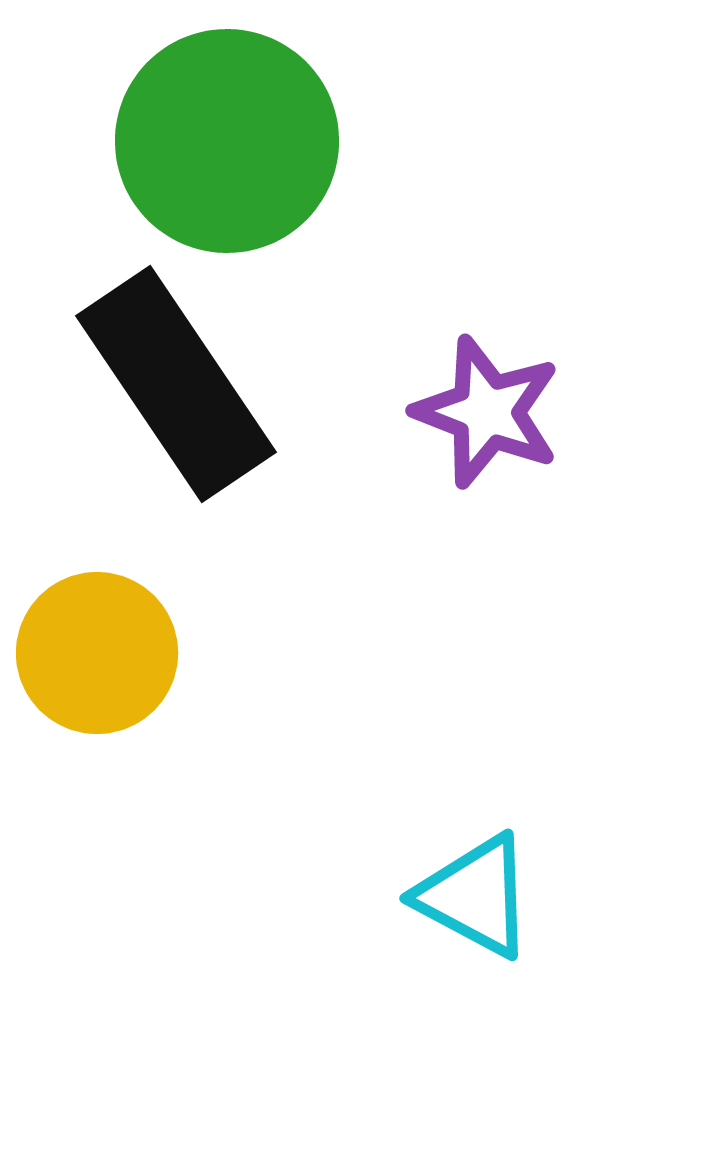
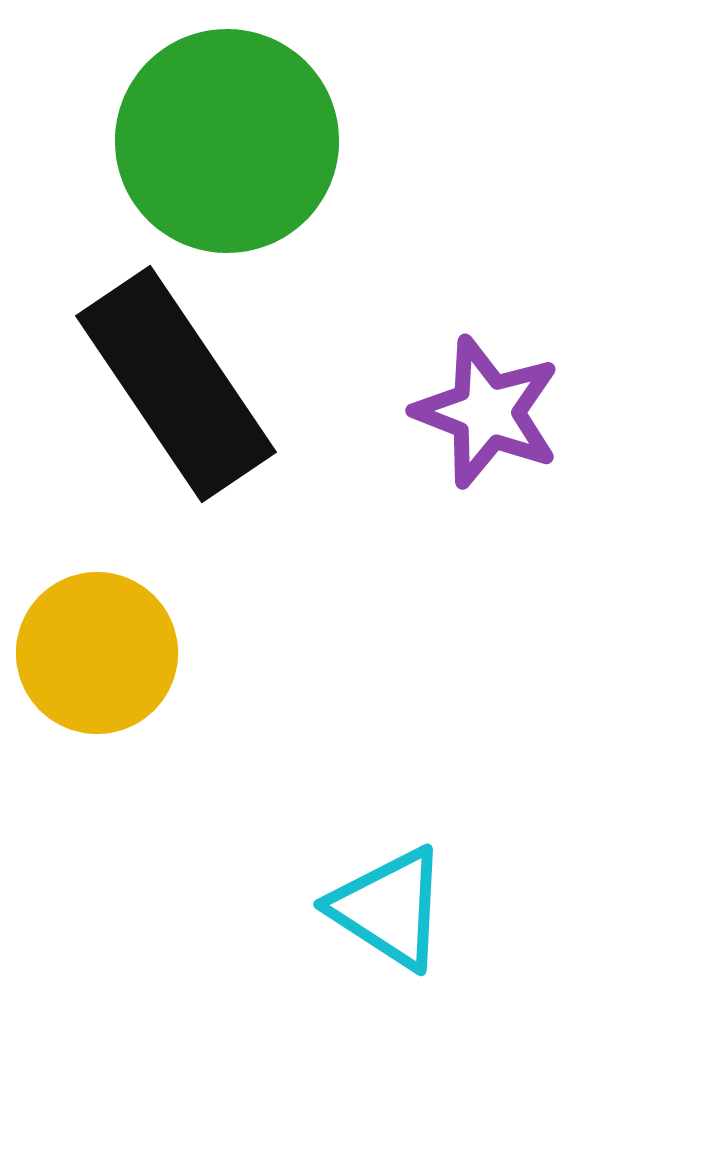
cyan triangle: moved 86 px left, 12 px down; rotated 5 degrees clockwise
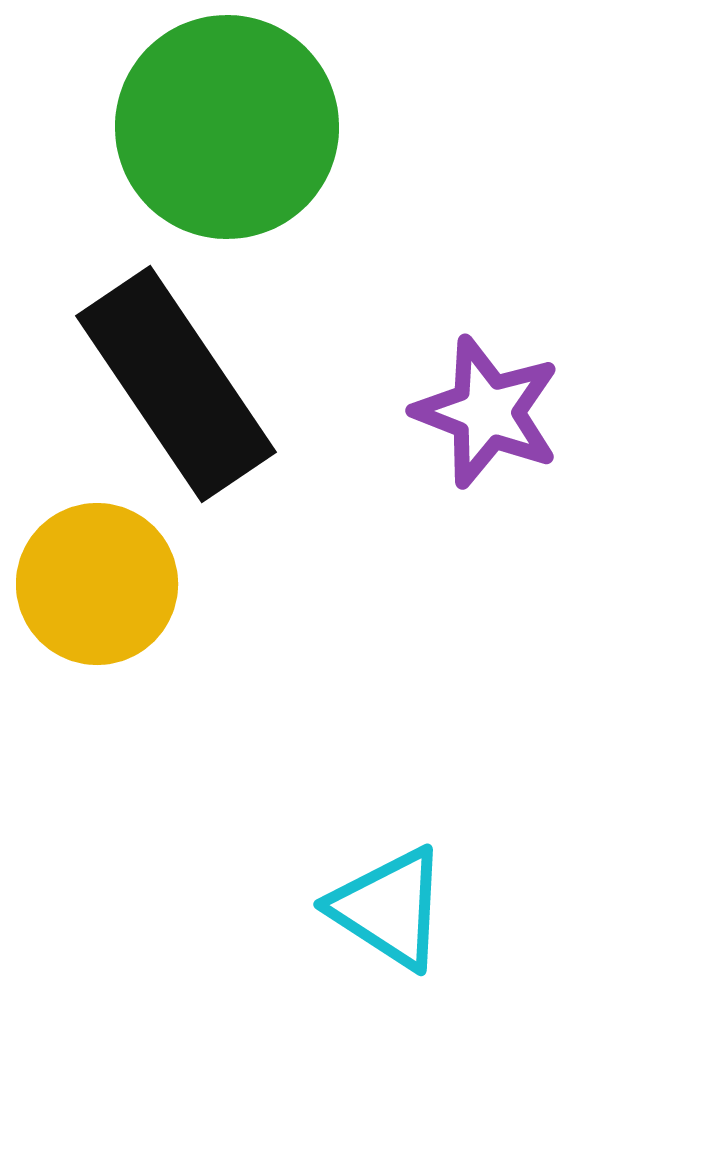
green circle: moved 14 px up
yellow circle: moved 69 px up
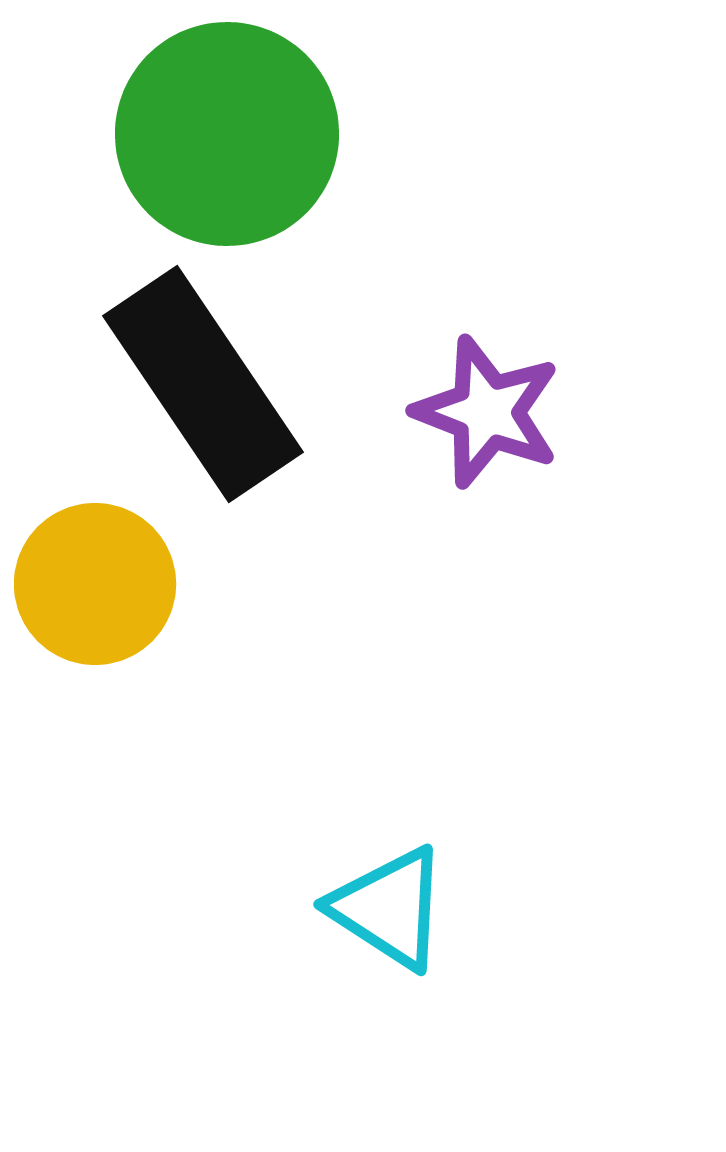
green circle: moved 7 px down
black rectangle: moved 27 px right
yellow circle: moved 2 px left
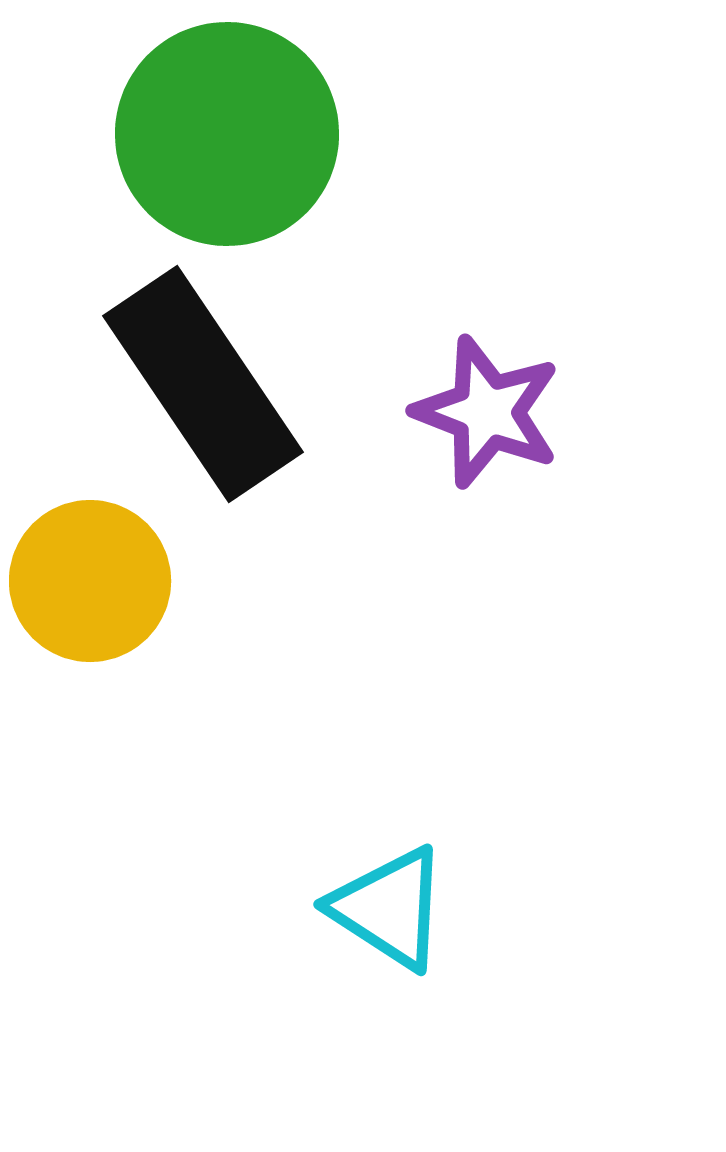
yellow circle: moved 5 px left, 3 px up
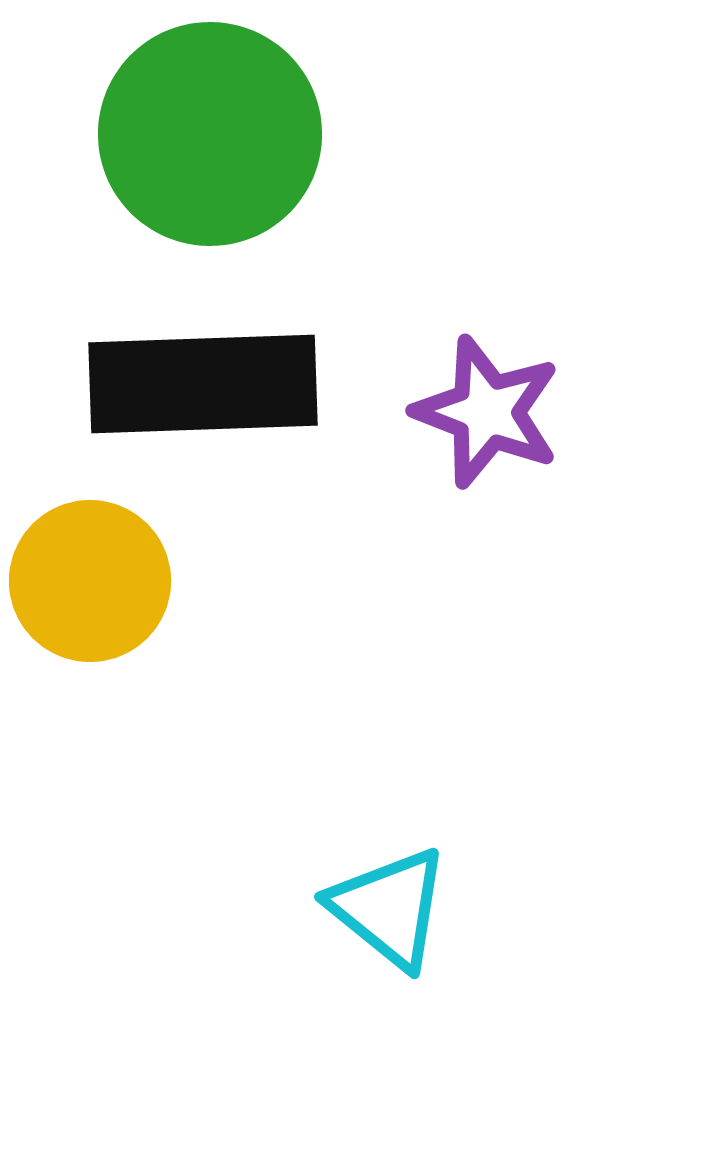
green circle: moved 17 px left
black rectangle: rotated 58 degrees counterclockwise
cyan triangle: rotated 6 degrees clockwise
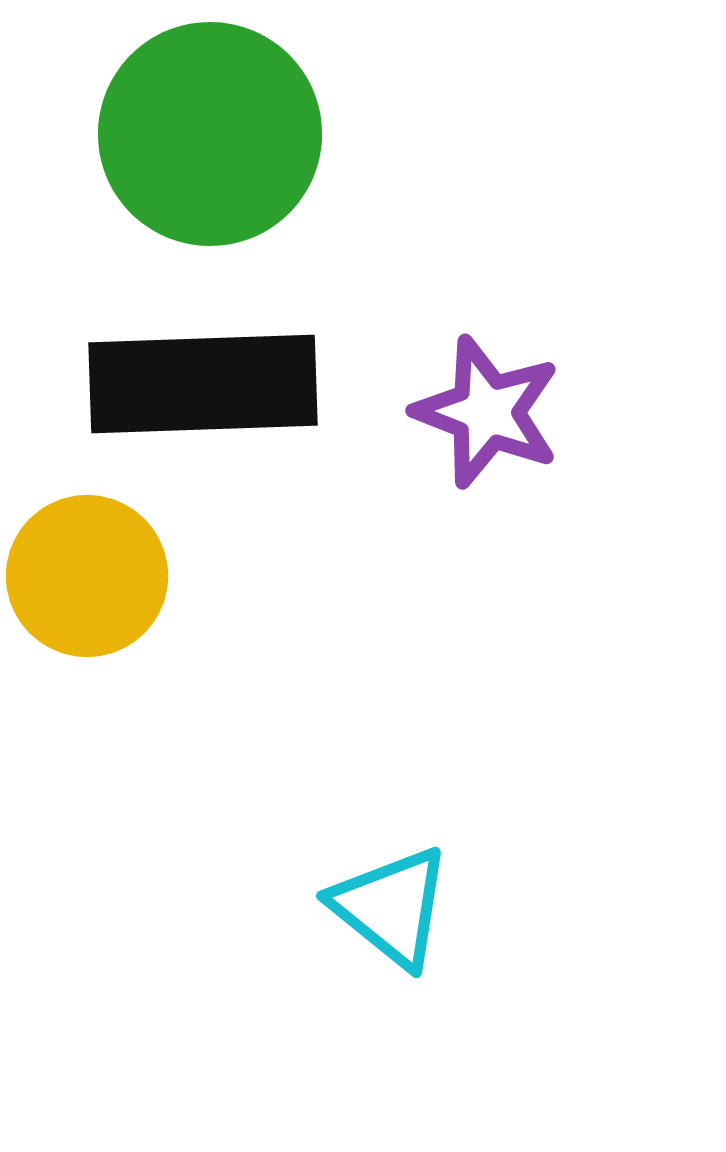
yellow circle: moved 3 px left, 5 px up
cyan triangle: moved 2 px right, 1 px up
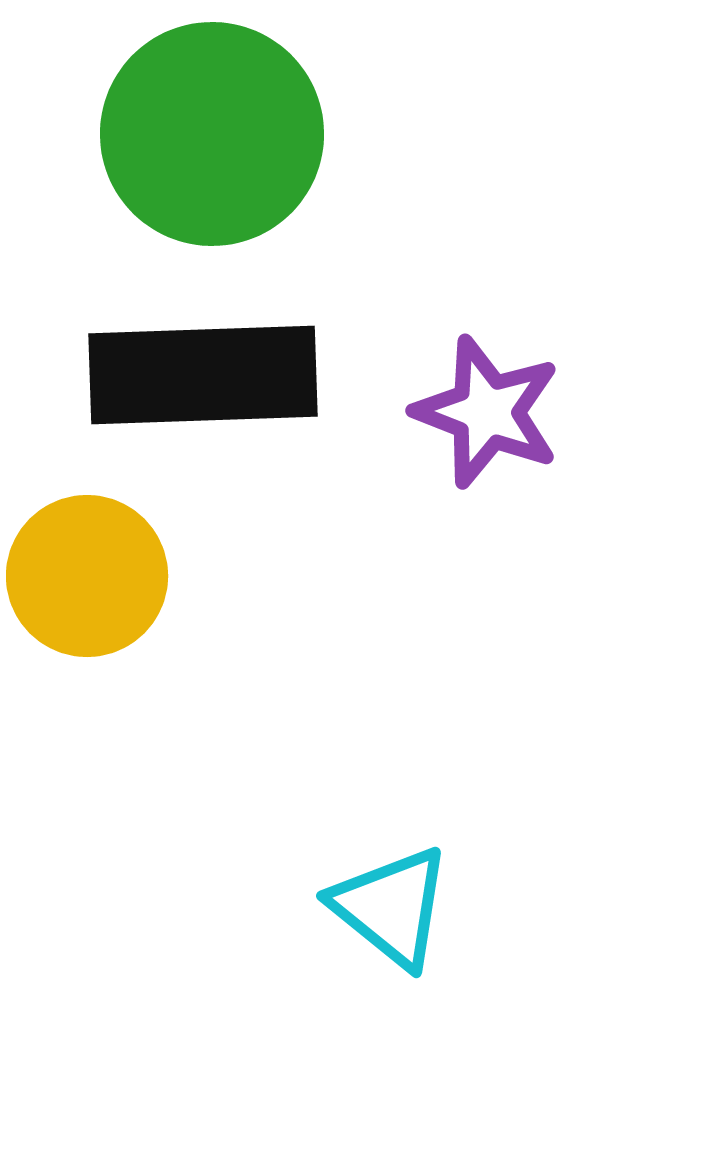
green circle: moved 2 px right
black rectangle: moved 9 px up
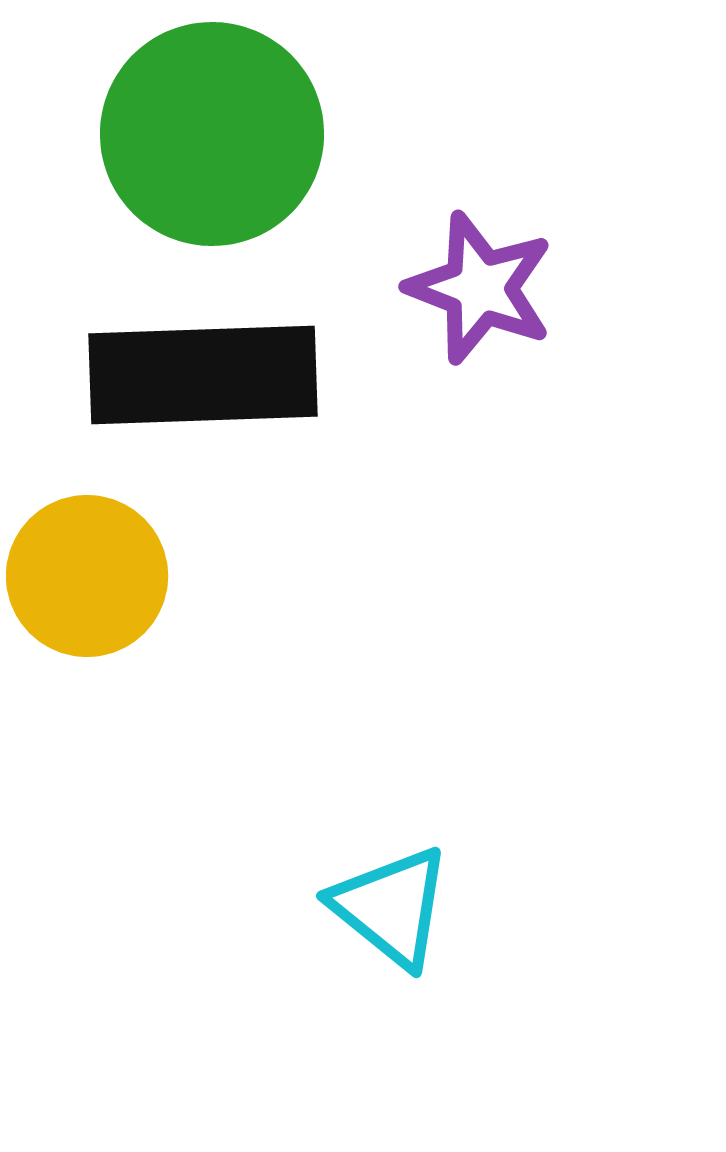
purple star: moved 7 px left, 124 px up
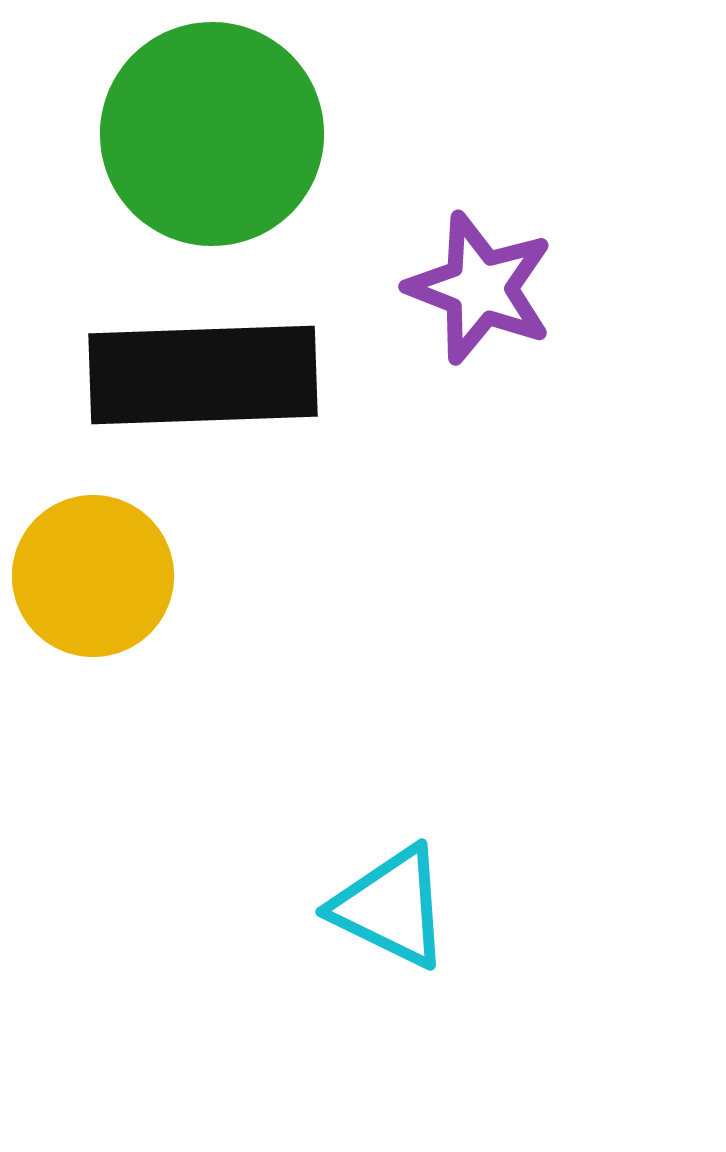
yellow circle: moved 6 px right
cyan triangle: rotated 13 degrees counterclockwise
